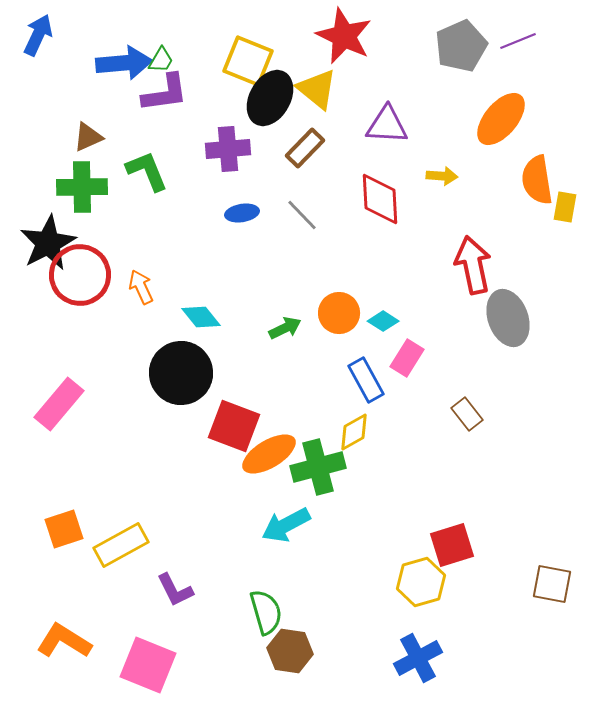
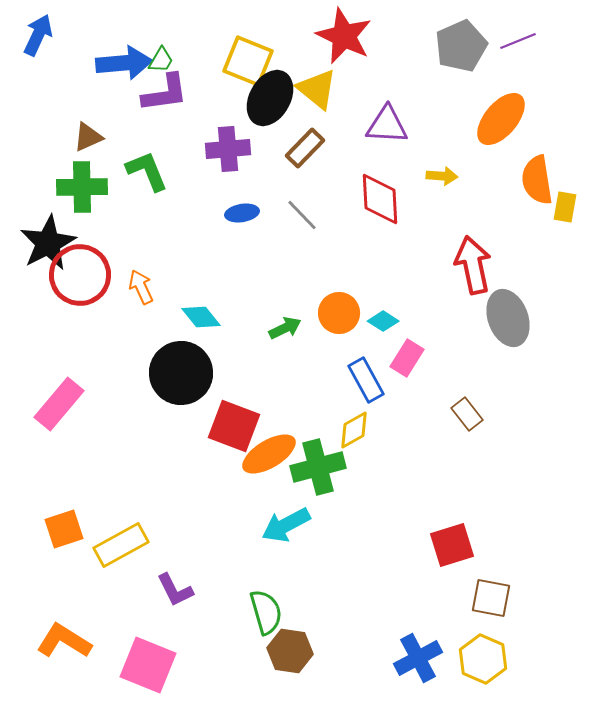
yellow diamond at (354, 432): moved 2 px up
yellow hexagon at (421, 582): moved 62 px right, 77 px down; rotated 21 degrees counterclockwise
brown square at (552, 584): moved 61 px left, 14 px down
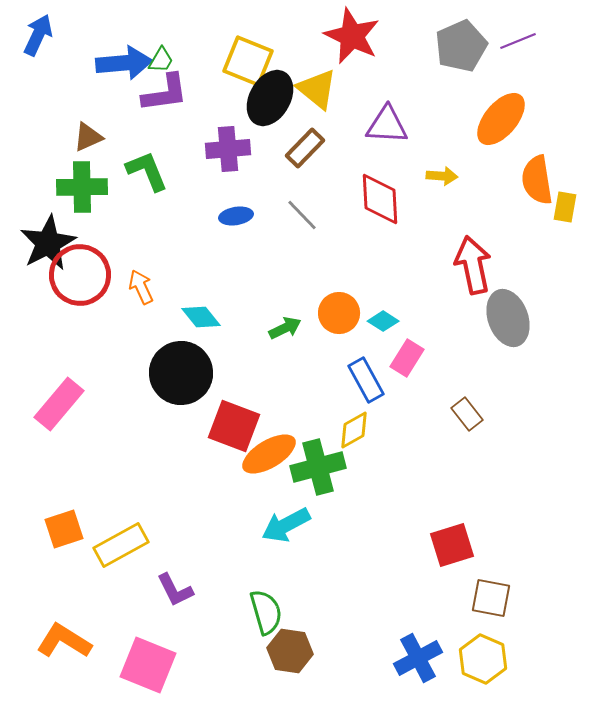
red star at (344, 36): moved 8 px right
blue ellipse at (242, 213): moved 6 px left, 3 px down
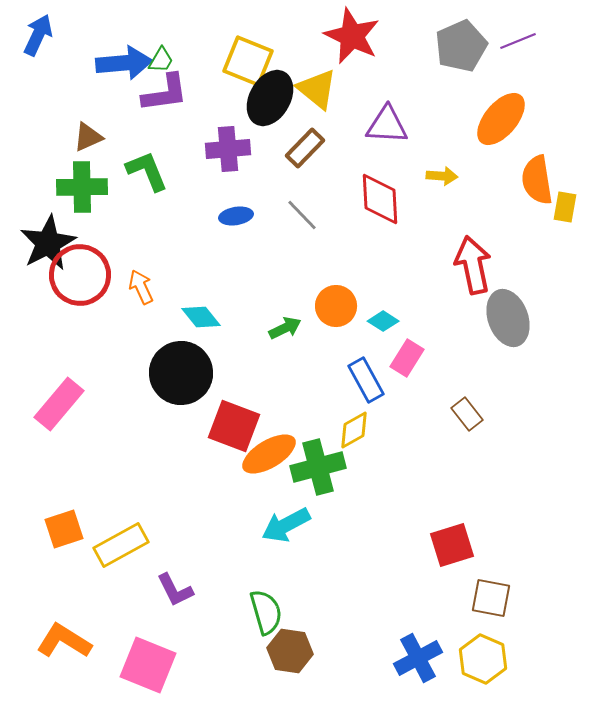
orange circle at (339, 313): moved 3 px left, 7 px up
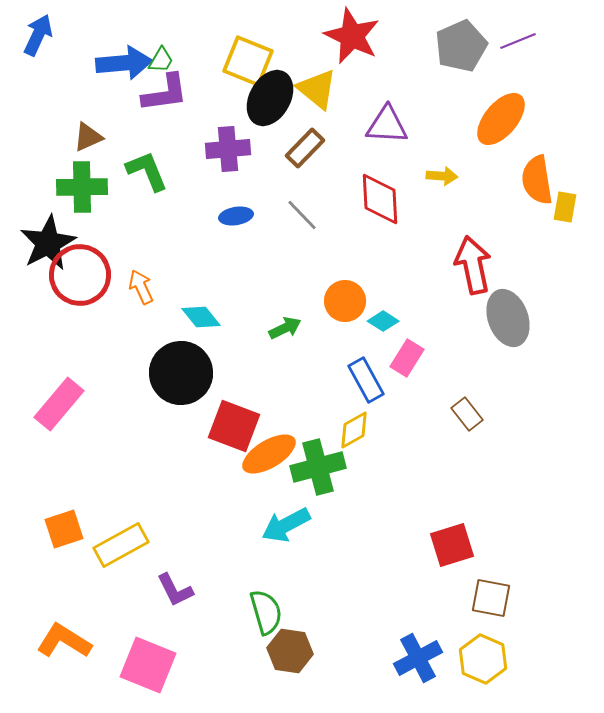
orange circle at (336, 306): moved 9 px right, 5 px up
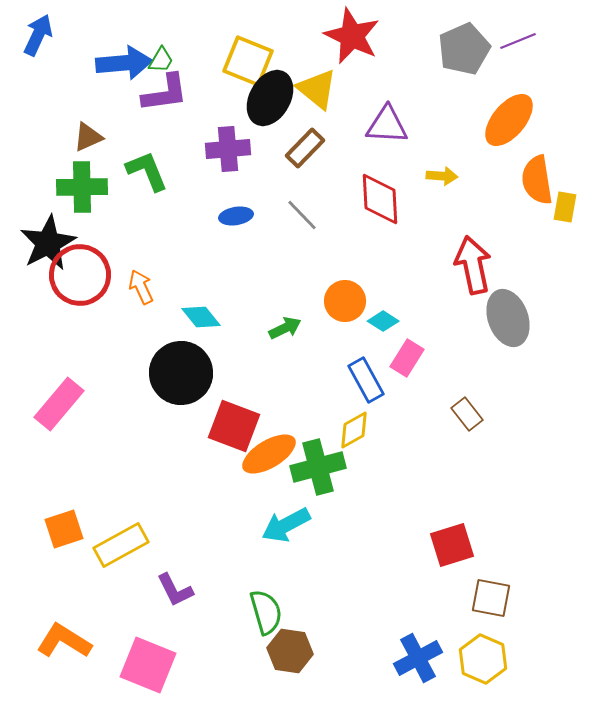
gray pentagon at (461, 46): moved 3 px right, 3 px down
orange ellipse at (501, 119): moved 8 px right, 1 px down
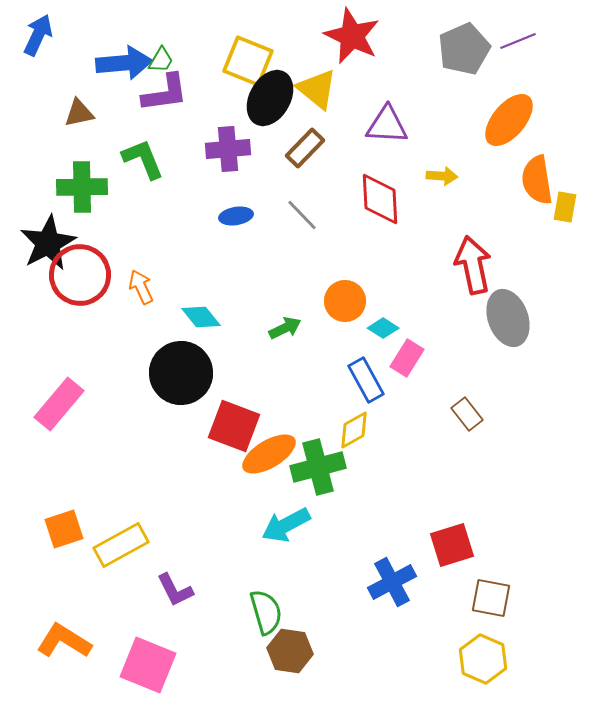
brown triangle at (88, 137): moved 9 px left, 24 px up; rotated 12 degrees clockwise
green L-shape at (147, 171): moved 4 px left, 12 px up
cyan diamond at (383, 321): moved 7 px down
blue cross at (418, 658): moved 26 px left, 76 px up
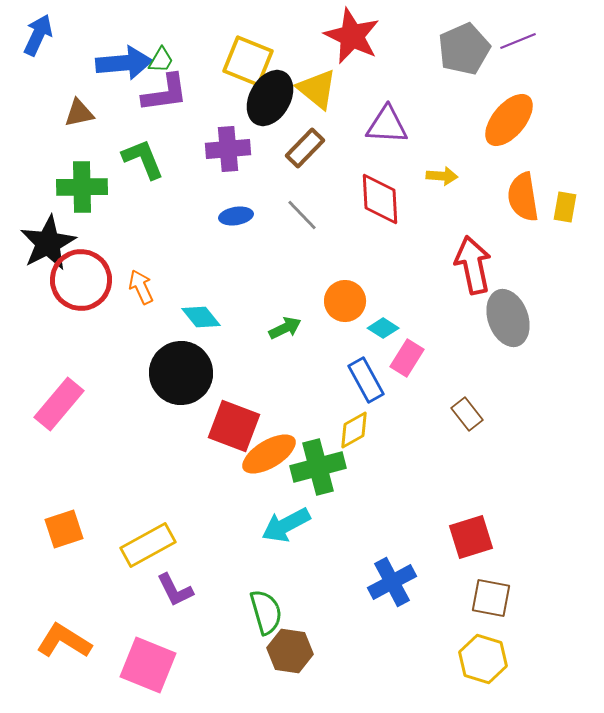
orange semicircle at (537, 180): moved 14 px left, 17 px down
red circle at (80, 275): moved 1 px right, 5 px down
yellow rectangle at (121, 545): moved 27 px right
red square at (452, 545): moved 19 px right, 8 px up
yellow hexagon at (483, 659): rotated 6 degrees counterclockwise
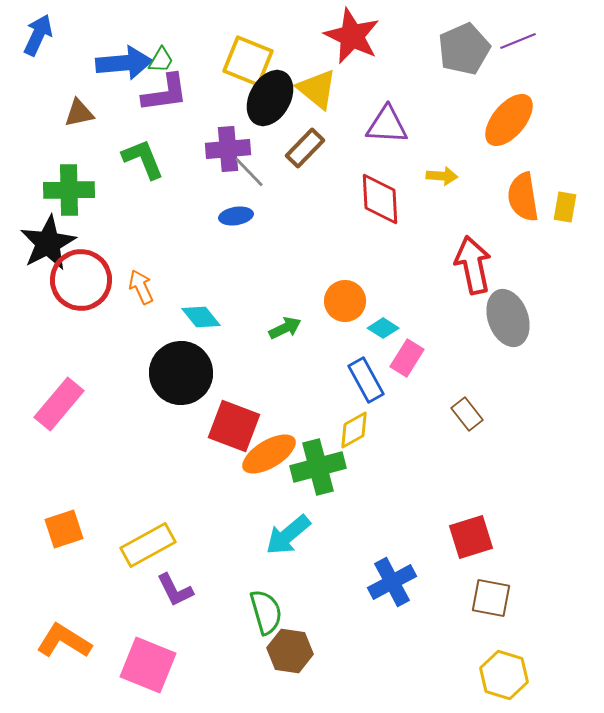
green cross at (82, 187): moved 13 px left, 3 px down
gray line at (302, 215): moved 53 px left, 43 px up
cyan arrow at (286, 525): moved 2 px right, 10 px down; rotated 12 degrees counterclockwise
yellow hexagon at (483, 659): moved 21 px right, 16 px down
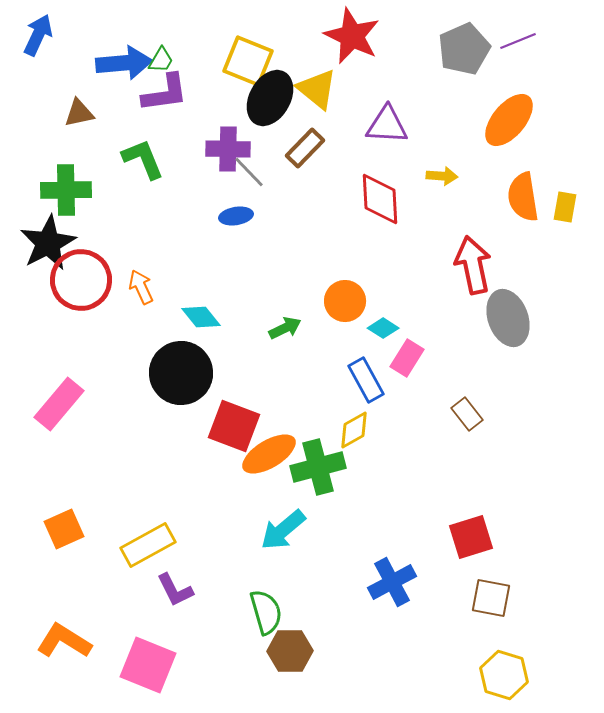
purple cross at (228, 149): rotated 6 degrees clockwise
green cross at (69, 190): moved 3 px left
orange square at (64, 529): rotated 6 degrees counterclockwise
cyan arrow at (288, 535): moved 5 px left, 5 px up
brown hexagon at (290, 651): rotated 9 degrees counterclockwise
